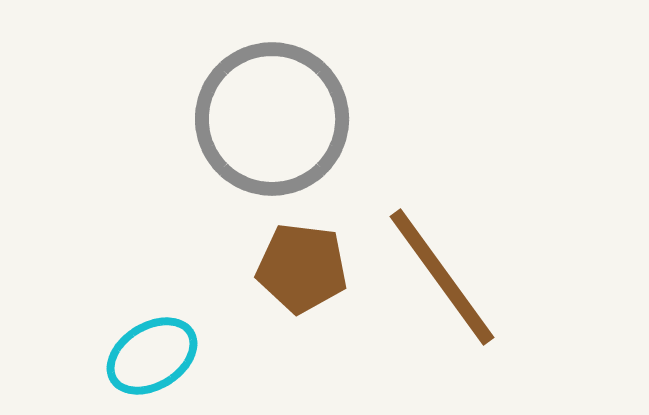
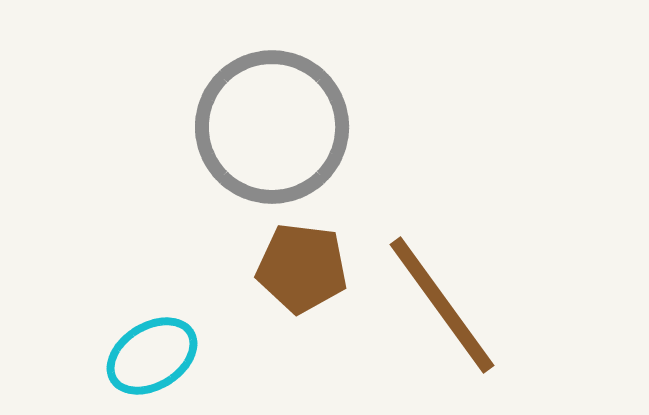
gray circle: moved 8 px down
brown line: moved 28 px down
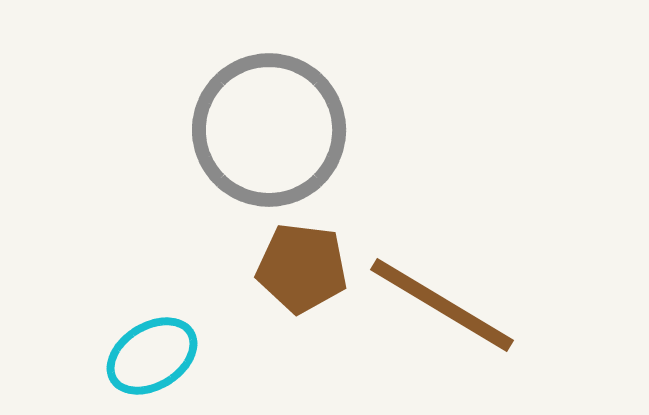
gray circle: moved 3 px left, 3 px down
brown line: rotated 23 degrees counterclockwise
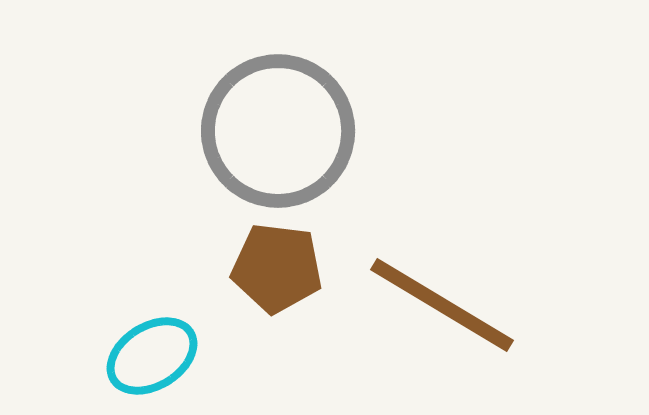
gray circle: moved 9 px right, 1 px down
brown pentagon: moved 25 px left
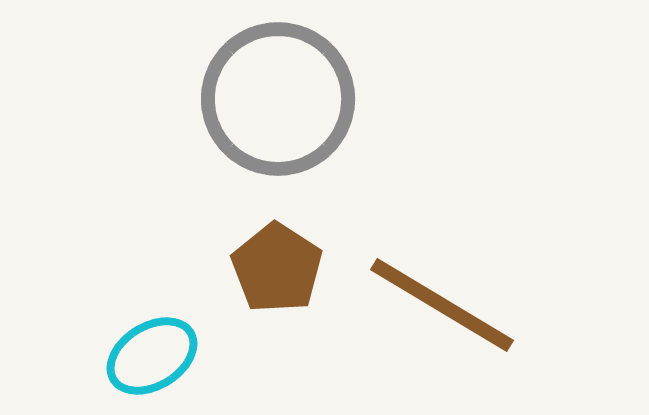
gray circle: moved 32 px up
brown pentagon: rotated 26 degrees clockwise
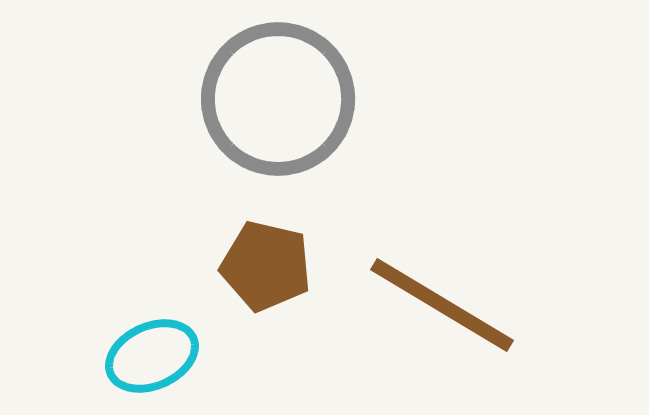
brown pentagon: moved 11 px left, 2 px up; rotated 20 degrees counterclockwise
cyan ellipse: rotated 8 degrees clockwise
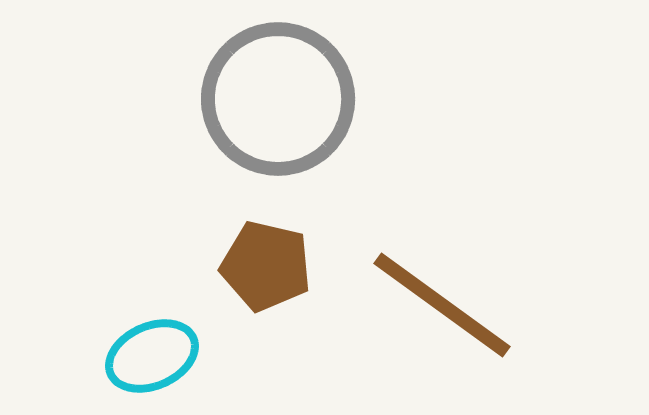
brown line: rotated 5 degrees clockwise
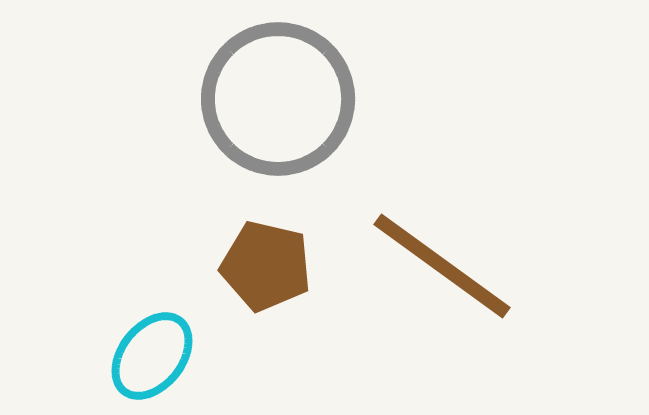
brown line: moved 39 px up
cyan ellipse: rotated 28 degrees counterclockwise
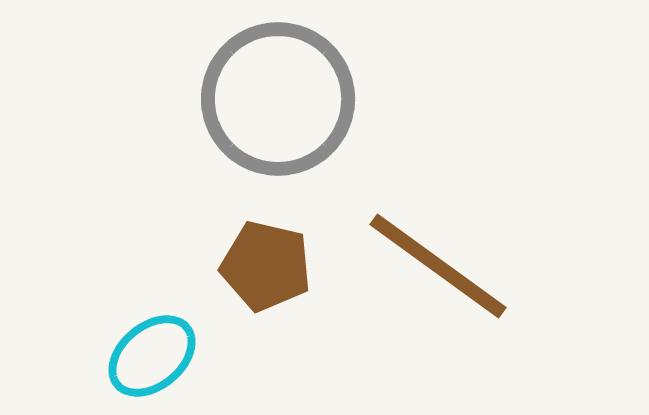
brown line: moved 4 px left
cyan ellipse: rotated 12 degrees clockwise
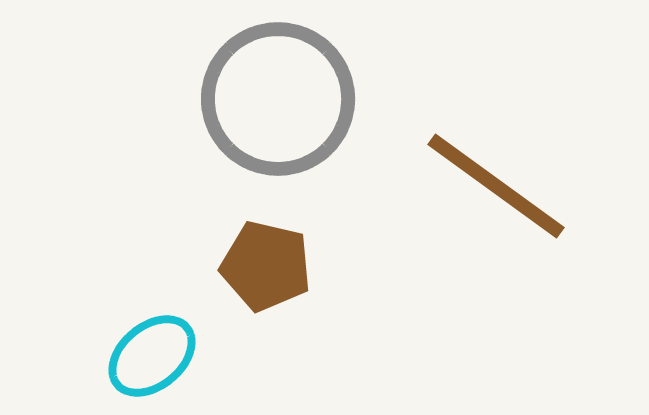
brown line: moved 58 px right, 80 px up
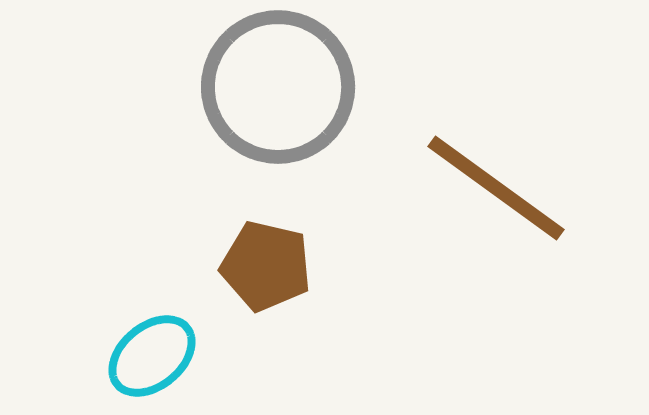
gray circle: moved 12 px up
brown line: moved 2 px down
